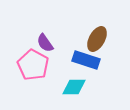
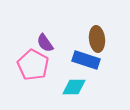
brown ellipse: rotated 35 degrees counterclockwise
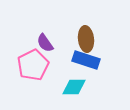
brown ellipse: moved 11 px left
pink pentagon: rotated 16 degrees clockwise
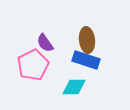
brown ellipse: moved 1 px right, 1 px down
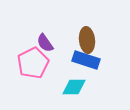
pink pentagon: moved 2 px up
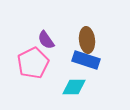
purple semicircle: moved 1 px right, 3 px up
